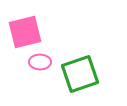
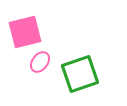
pink ellipse: rotated 55 degrees counterclockwise
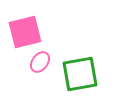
green square: rotated 9 degrees clockwise
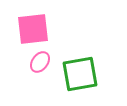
pink square: moved 8 px right, 3 px up; rotated 8 degrees clockwise
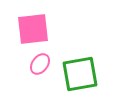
pink ellipse: moved 2 px down
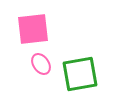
pink ellipse: moved 1 px right; rotated 70 degrees counterclockwise
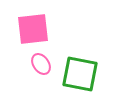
green square: rotated 21 degrees clockwise
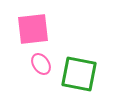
green square: moved 1 px left
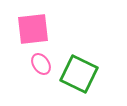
green square: rotated 15 degrees clockwise
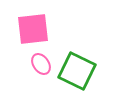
green square: moved 2 px left, 3 px up
